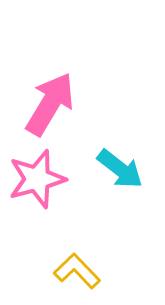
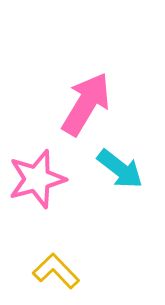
pink arrow: moved 36 px right
yellow L-shape: moved 21 px left
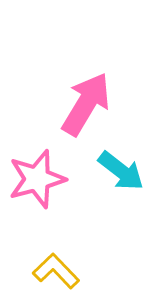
cyan arrow: moved 1 px right, 2 px down
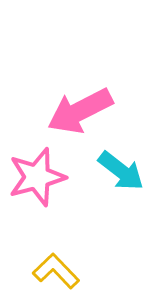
pink arrow: moved 6 px left, 7 px down; rotated 148 degrees counterclockwise
pink star: moved 2 px up
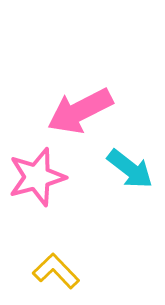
cyan arrow: moved 9 px right, 2 px up
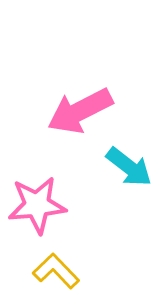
cyan arrow: moved 1 px left, 2 px up
pink star: moved 28 px down; rotated 10 degrees clockwise
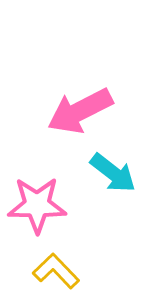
cyan arrow: moved 16 px left, 6 px down
pink star: rotated 6 degrees clockwise
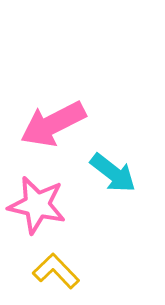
pink arrow: moved 27 px left, 13 px down
pink star: rotated 12 degrees clockwise
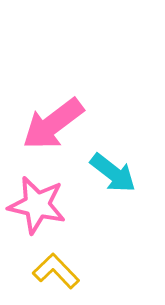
pink arrow: rotated 10 degrees counterclockwise
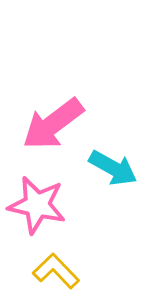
cyan arrow: moved 5 px up; rotated 9 degrees counterclockwise
